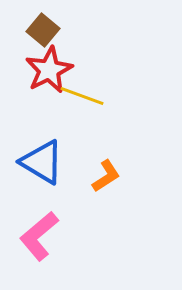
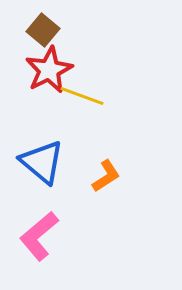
blue triangle: rotated 9 degrees clockwise
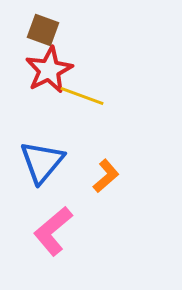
brown square: rotated 20 degrees counterclockwise
blue triangle: rotated 30 degrees clockwise
orange L-shape: rotated 8 degrees counterclockwise
pink L-shape: moved 14 px right, 5 px up
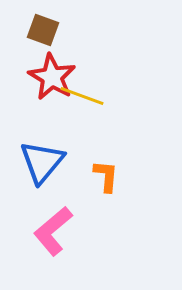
red star: moved 3 px right, 7 px down; rotated 15 degrees counterclockwise
orange L-shape: rotated 44 degrees counterclockwise
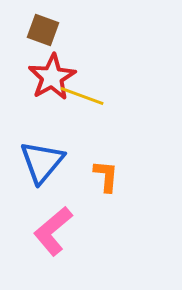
red star: rotated 12 degrees clockwise
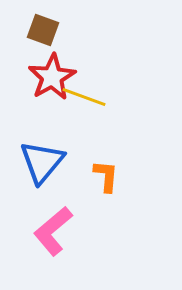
yellow line: moved 2 px right, 1 px down
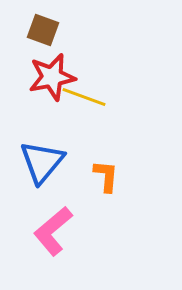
red star: rotated 18 degrees clockwise
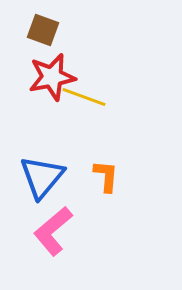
blue triangle: moved 15 px down
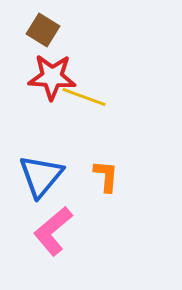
brown square: rotated 12 degrees clockwise
red star: rotated 15 degrees clockwise
blue triangle: moved 1 px left, 1 px up
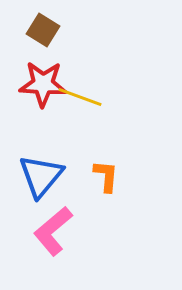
red star: moved 9 px left, 7 px down
yellow line: moved 4 px left
